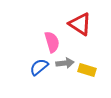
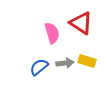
red triangle: moved 1 px right, 1 px up
pink semicircle: moved 9 px up
yellow rectangle: moved 9 px up
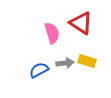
blue semicircle: moved 3 px down; rotated 12 degrees clockwise
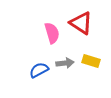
yellow rectangle: moved 4 px right
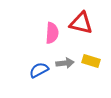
red triangle: rotated 20 degrees counterclockwise
pink semicircle: rotated 20 degrees clockwise
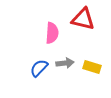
red triangle: moved 2 px right, 4 px up
yellow rectangle: moved 1 px right, 6 px down
blue semicircle: moved 2 px up; rotated 18 degrees counterclockwise
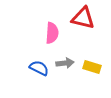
red triangle: moved 1 px up
blue semicircle: rotated 72 degrees clockwise
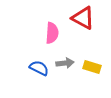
red triangle: rotated 15 degrees clockwise
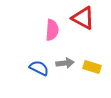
pink semicircle: moved 3 px up
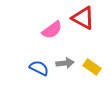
pink semicircle: rotated 50 degrees clockwise
yellow rectangle: rotated 18 degrees clockwise
